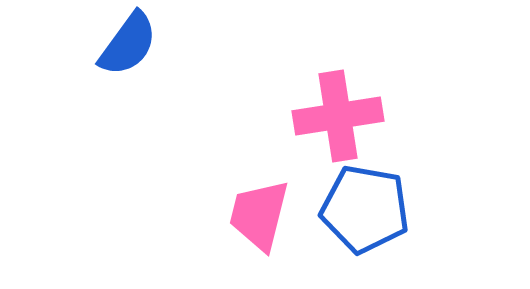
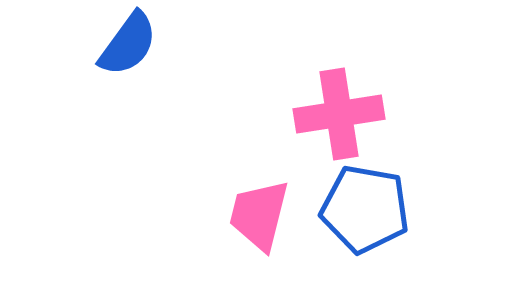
pink cross: moved 1 px right, 2 px up
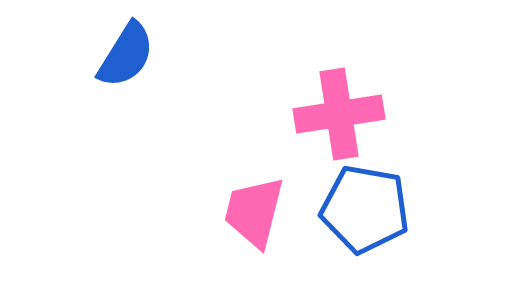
blue semicircle: moved 2 px left, 11 px down; rotated 4 degrees counterclockwise
pink trapezoid: moved 5 px left, 3 px up
